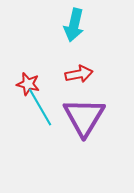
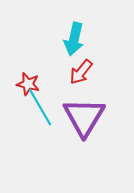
cyan arrow: moved 14 px down
red arrow: moved 2 px right, 2 px up; rotated 140 degrees clockwise
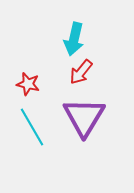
cyan line: moved 8 px left, 20 px down
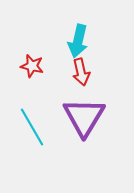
cyan arrow: moved 4 px right, 2 px down
red arrow: rotated 52 degrees counterclockwise
red star: moved 4 px right, 18 px up
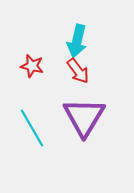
cyan arrow: moved 1 px left
red arrow: moved 3 px left, 1 px up; rotated 24 degrees counterclockwise
cyan line: moved 1 px down
